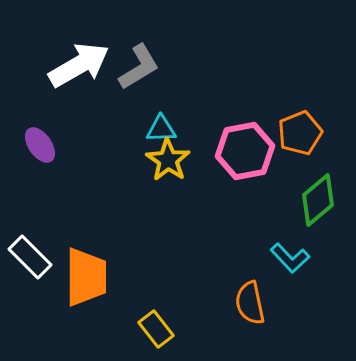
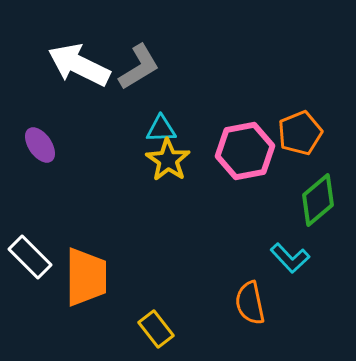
white arrow: rotated 124 degrees counterclockwise
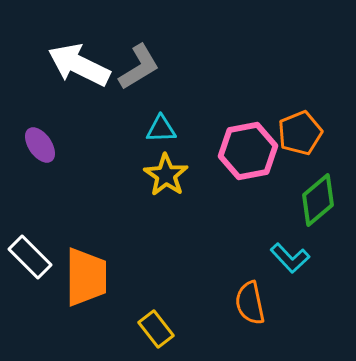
pink hexagon: moved 3 px right
yellow star: moved 2 px left, 15 px down
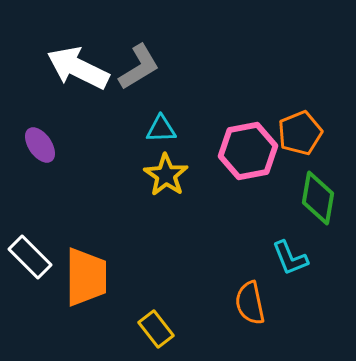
white arrow: moved 1 px left, 3 px down
green diamond: moved 2 px up; rotated 40 degrees counterclockwise
cyan L-shape: rotated 21 degrees clockwise
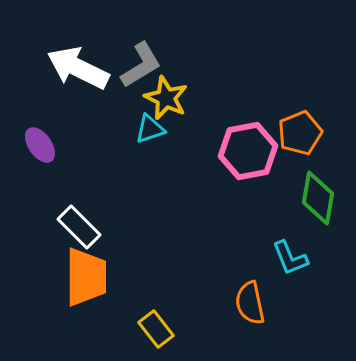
gray L-shape: moved 2 px right, 2 px up
cyan triangle: moved 11 px left; rotated 16 degrees counterclockwise
yellow star: moved 77 px up; rotated 9 degrees counterclockwise
white rectangle: moved 49 px right, 30 px up
